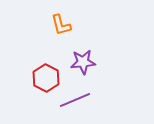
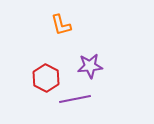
purple star: moved 7 px right, 4 px down
purple line: moved 1 px up; rotated 12 degrees clockwise
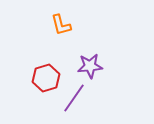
red hexagon: rotated 16 degrees clockwise
purple line: moved 1 px left, 1 px up; rotated 44 degrees counterclockwise
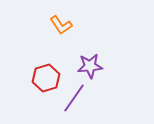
orange L-shape: rotated 20 degrees counterclockwise
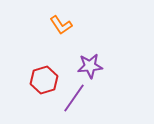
red hexagon: moved 2 px left, 2 px down
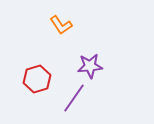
red hexagon: moved 7 px left, 1 px up
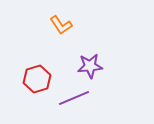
purple line: rotated 32 degrees clockwise
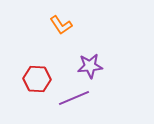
red hexagon: rotated 20 degrees clockwise
